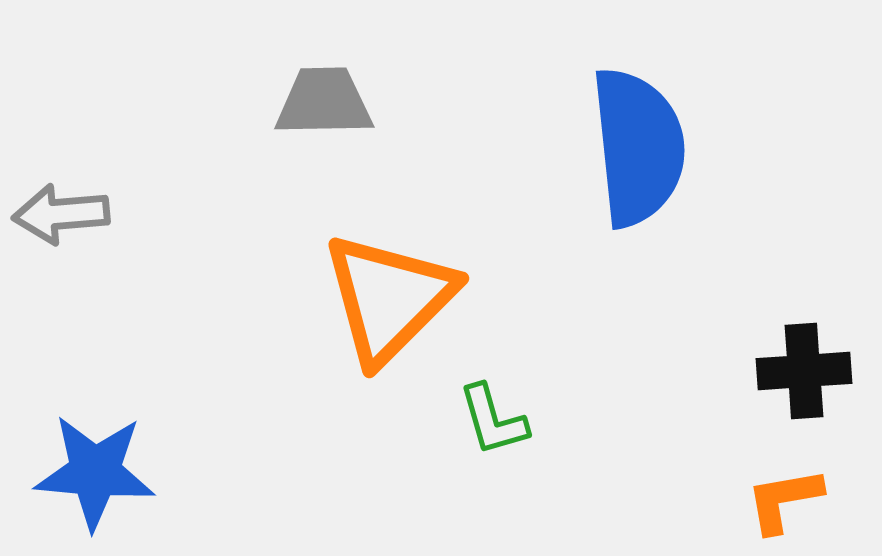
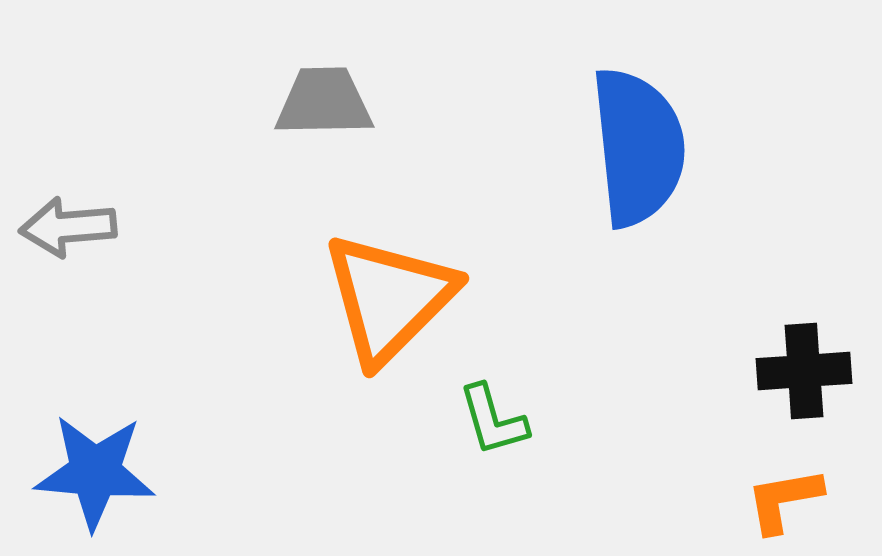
gray arrow: moved 7 px right, 13 px down
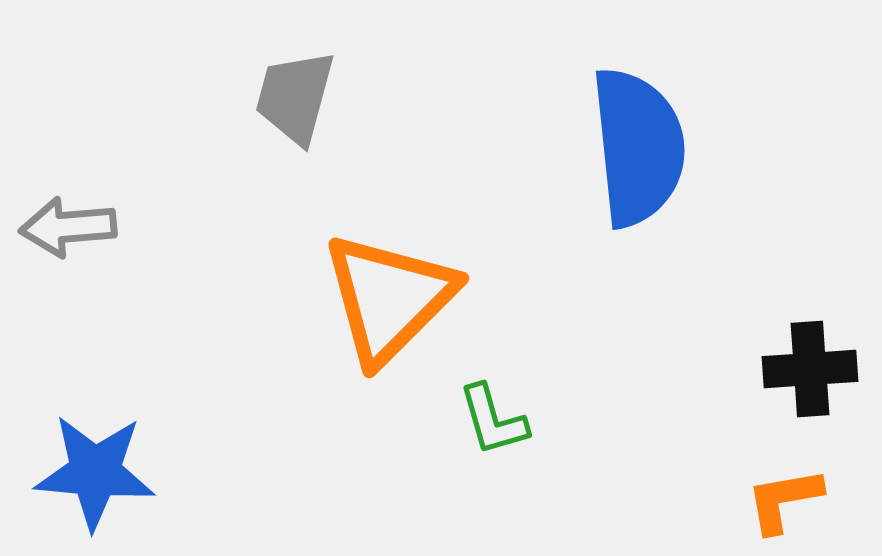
gray trapezoid: moved 29 px left, 5 px up; rotated 74 degrees counterclockwise
black cross: moved 6 px right, 2 px up
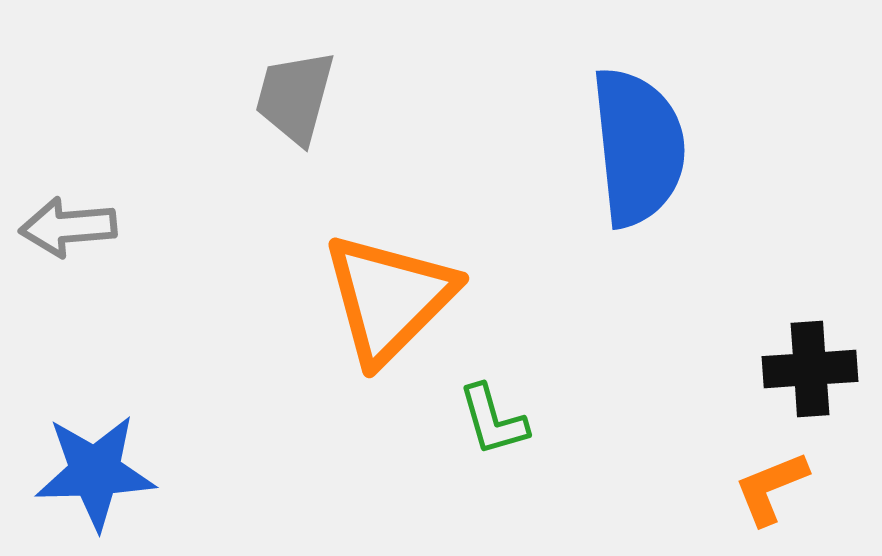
blue star: rotated 7 degrees counterclockwise
orange L-shape: moved 13 px left, 12 px up; rotated 12 degrees counterclockwise
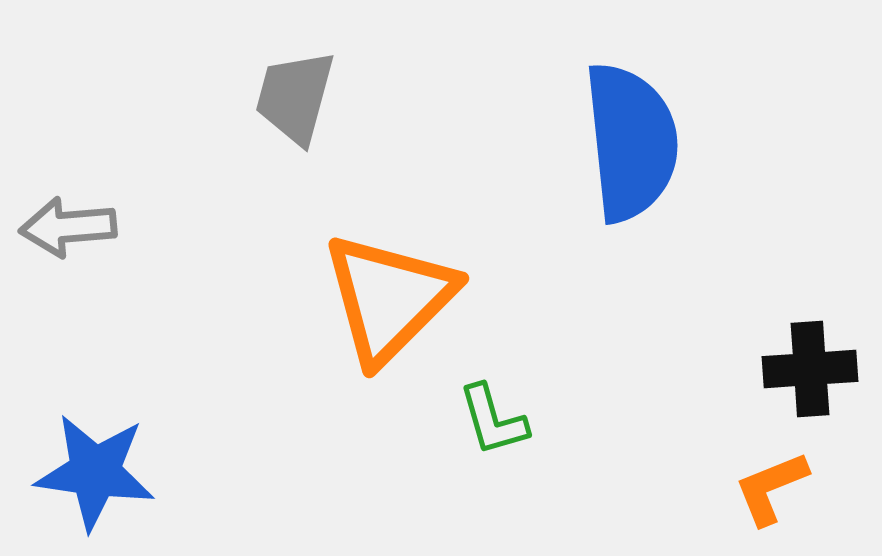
blue semicircle: moved 7 px left, 5 px up
blue star: rotated 10 degrees clockwise
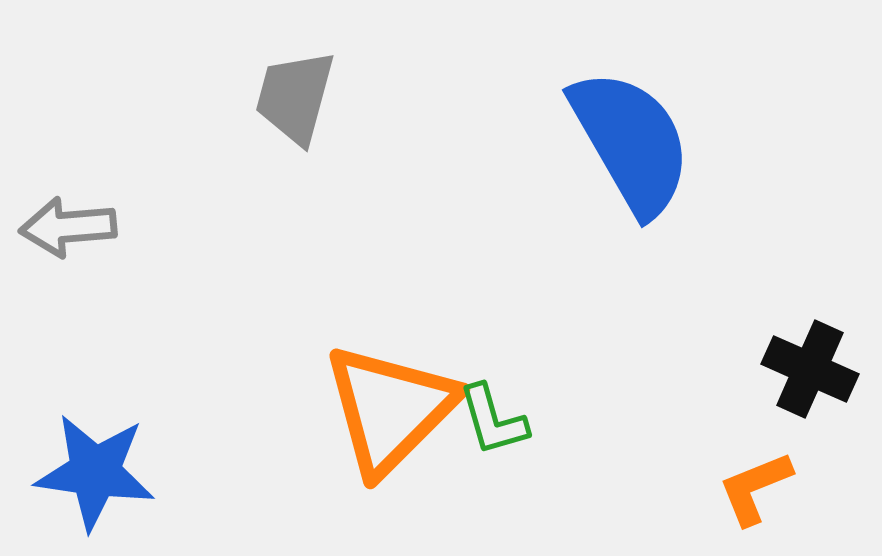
blue semicircle: rotated 24 degrees counterclockwise
orange triangle: moved 1 px right, 111 px down
black cross: rotated 28 degrees clockwise
orange L-shape: moved 16 px left
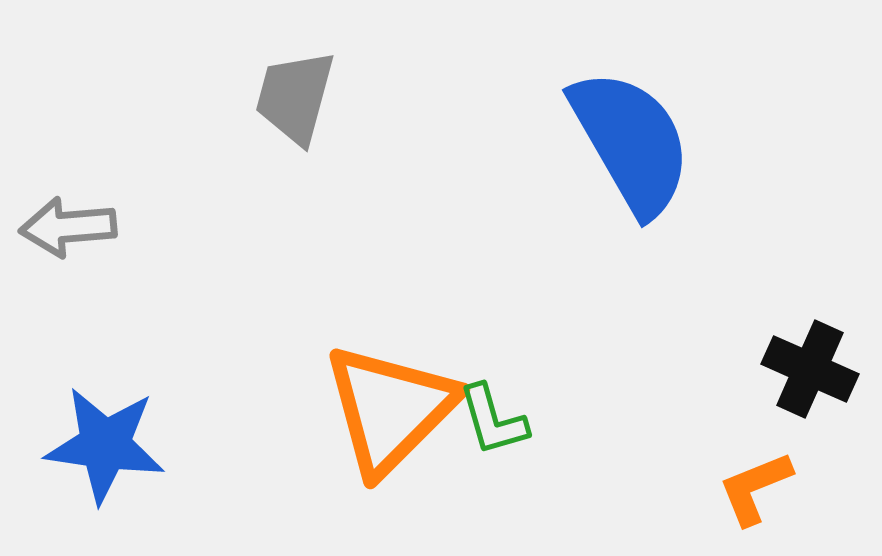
blue star: moved 10 px right, 27 px up
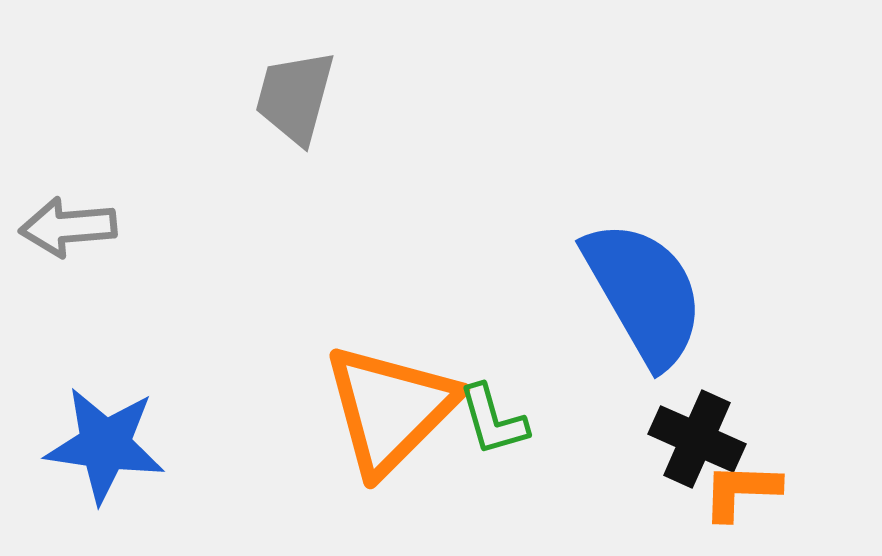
blue semicircle: moved 13 px right, 151 px down
black cross: moved 113 px left, 70 px down
orange L-shape: moved 14 px left, 3 px down; rotated 24 degrees clockwise
